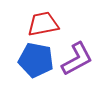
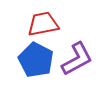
blue pentagon: rotated 16 degrees clockwise
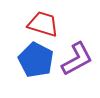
red trapezoid: rotated 28 degrees clockwise
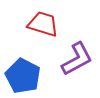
blue pentagon: moved 13 px left, 16 px down
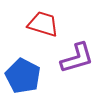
purple L-shape: moved 1 px up; rotated 12 degrees clockwise
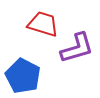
purple L-shape: moved 10 px up
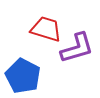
red trapezoid: moved 3 px right, 5 px down
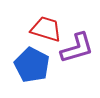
blue pentagon: moved 9 px right, 11 px up
